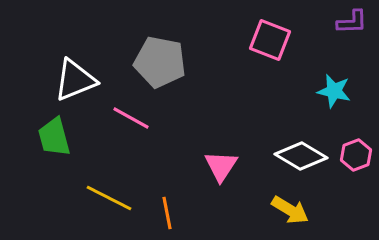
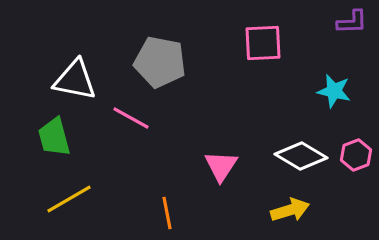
pink square: moved 7 px left, 3 px down; rotated 24 degrees counterclockwise
white triangle: rotated 33 degrees clockwise
yellow line: moved 40 px left, 1 px down; rotated 57 degrees counterclockwise
yellow arrow: rotated 48 degrees counterclockwise
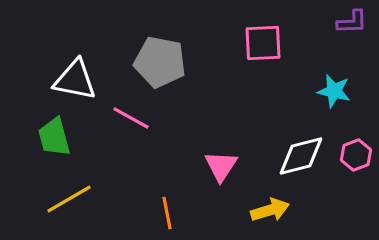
white diamond: rotated 45 degrees counterclockwise
yellow arrow: moved 20 px left
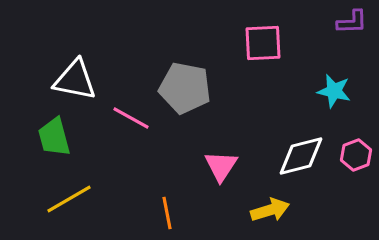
gray pentagon: moved 25 px right, 26 px down
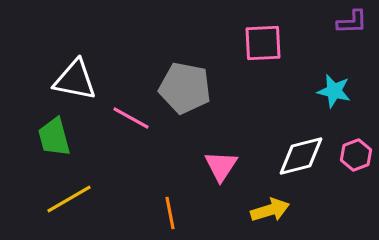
orange line: moved 3 px right
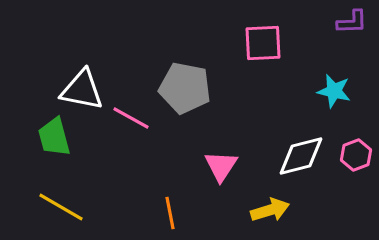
white triangle: moved 7 px right, 10 px down
yellow line: moved 8 px left, 8 px down; rotated 60 degrees clockwise
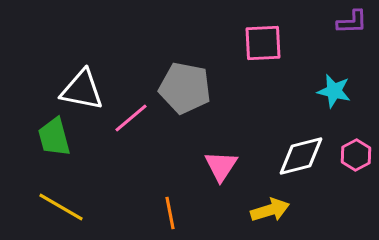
pink line: rotated 69 degrees counterclockwise
pink hexagon: rotated 8 degrees counterclockwise
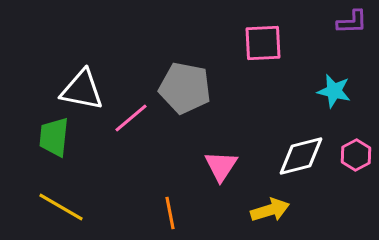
green trapezoid: rotated 21 degrees clockwise
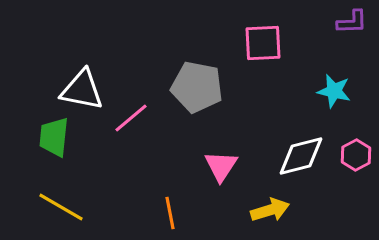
gray pentagon: moved 12 px right, 1 px up
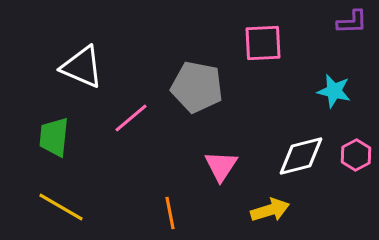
white triangle: moved 23 px up; rotated 12 degrees clockwise
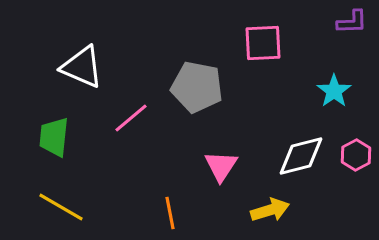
cyan star: rotated 24 degrees clockwise
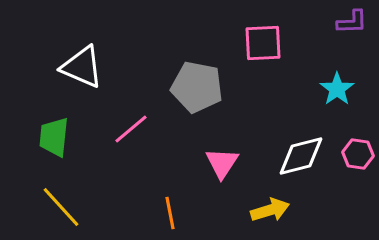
cyan star: moved 3 px right, 2 px up
pink line: moved 11 px down
pink hexagon: moved 2 px right, 1 px up; rotated 24 degrees counterclockwise
pink triangle: moved 1 px right, 3 px up
yellow line: rotated 18 degrees clockwise
